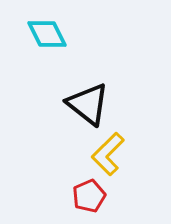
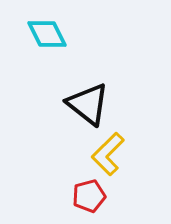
red pentagon: rotated 8 degrees clockwise
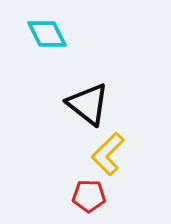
red pentagon: rotated 16 degrees clockwise
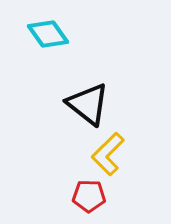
cyan diamond: moved 1 px right; rotated 9 degrees counterclockwise
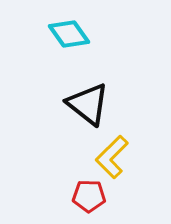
cyan diamond: moved 21 px right
yellow L-shape: moved 4 px right, 3 px down
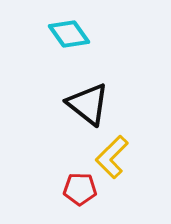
red pentagon: moved 9 px left, 7 px up
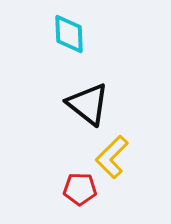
cyan diamond: rotated 33 degrees clockwise
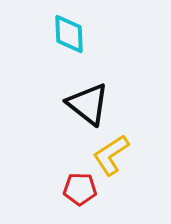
yellow L-shape: moved 1 px left, 2 px up; rotated 12 degrees clockwise
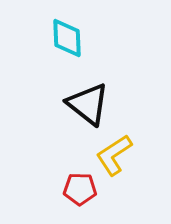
cyan diamond: moved 2 px left, 4 px down
yellow L-shape: moved 3 px right
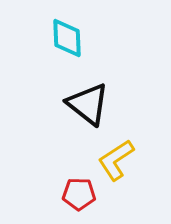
yellow L-shape: moved 2 px right, 5 px down
red pentagon: moved 1 px left, 5 px down
